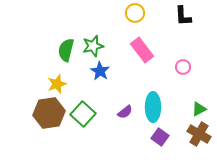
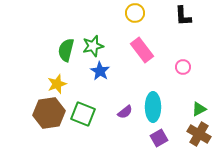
green square: rotated 20 degrees counterclockwise
purple square: moved 1 px left, 1 px down; rotated 24 degrees clockwise
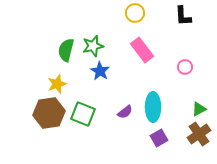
pink circle: moved 2 px right
brown cross: rotated 25 degrees clockwise
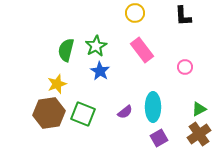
green star: moved 3 px right; rotated 15 degrees counterclockwise
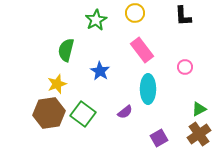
green star: moved 26 px up
cyan ellipse: moved 5 px left, 18 px up
green square: rotated 15 degrees clockwise
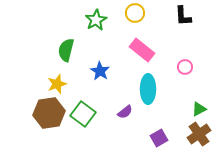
pink rectangle: rotated 15 degrees counterclockwise
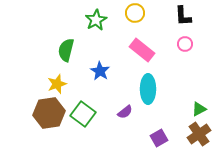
pink circle: moved 23 px up
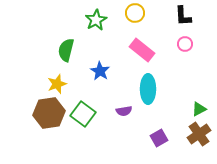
purple semicircle: moved 1 px left, 1 px up; rotated 28 degrees clockwise
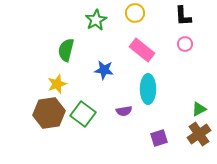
blue star: moved 4 px right, 1 px up; rotated 24 degrees counterclockwise
purple square: rotated 12 degrees clockwise
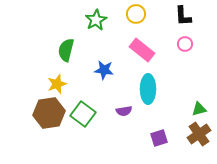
yellow circle: moved 1 px right, 1 px down
green triangle: rotated 14 degrees clockwise
